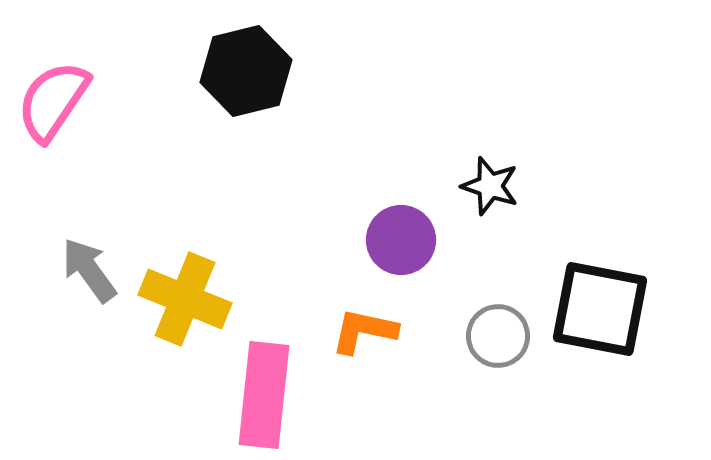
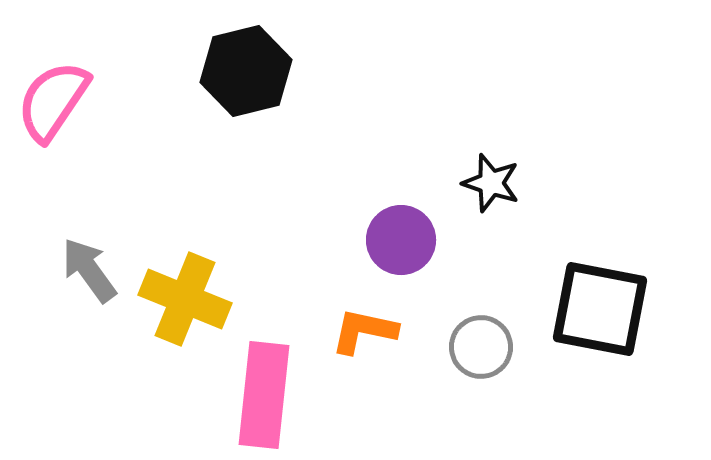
black star: moved 1 px right, 3 px up
gray circle: moved 17 px left, 11 px down
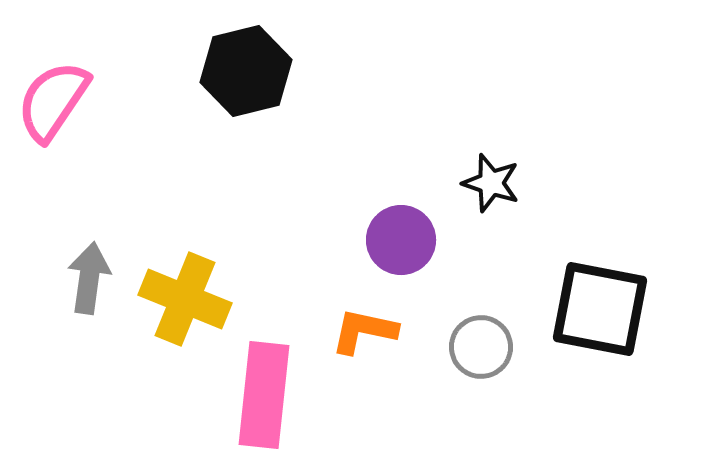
gray arrow: moved 8 px down; rotated 44 degrees clockwise
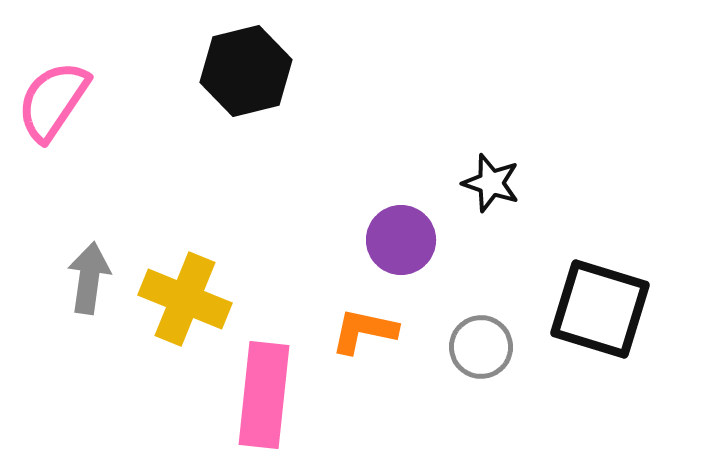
black square: rotated 6 degrees clockwise
